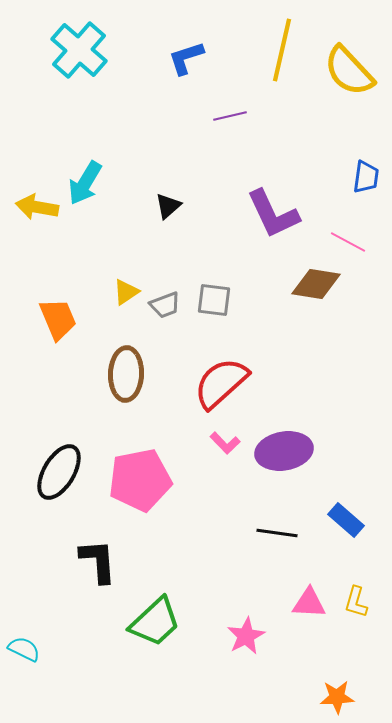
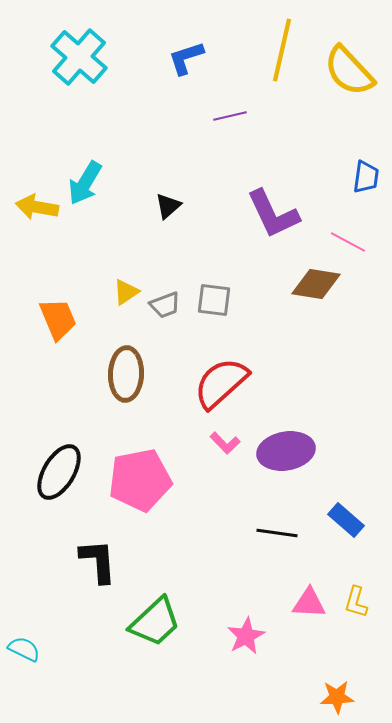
cyan cross: moved 7 px down
purple ellipse: moved 2 px right
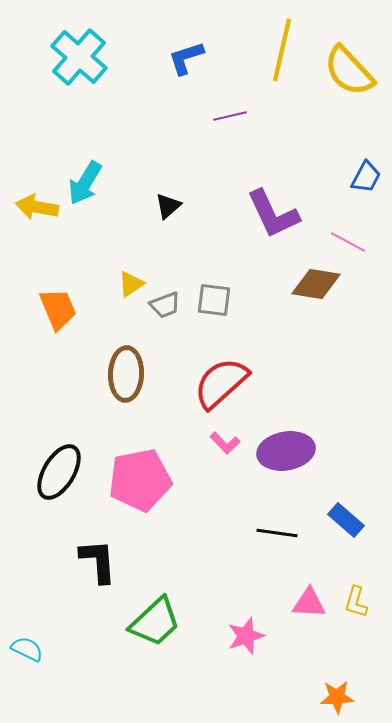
blue trapezoid: rotated 20 degrees clockwise
yellow triangle: moved 5 px right, 8 px up
orange trapezoid: moved 10 px up
pink star: rotated 9 degrees clockwise
cyan semicircle: moved 3 px right
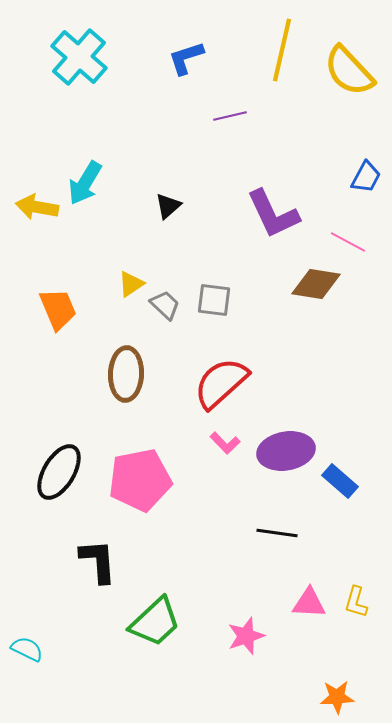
gray trapezoid: rotated 116 degrees counterclockwise
blue rectangle: moved 6 px left, 39 px up
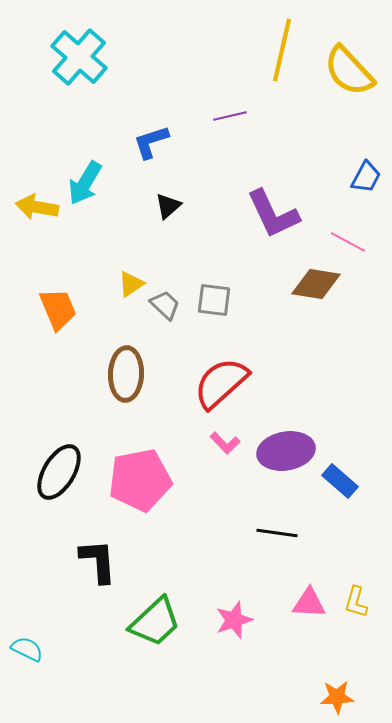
blue L-shape: moved 35 px left, 84 px down
pink star: moved 12 px left, 16 px up
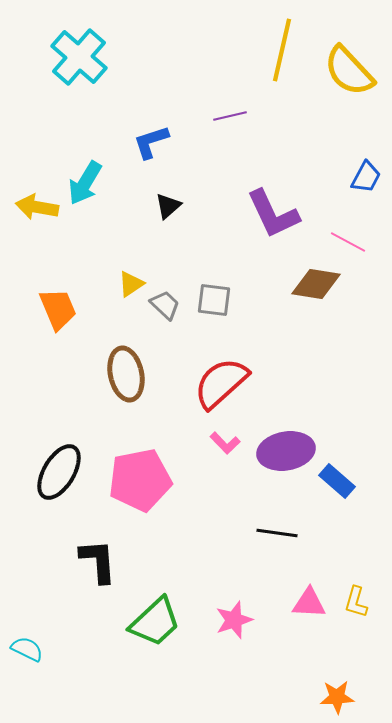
brown ellipse: rotated 14 degrees counterclockwise
blue rectangle: moved 3 px left
